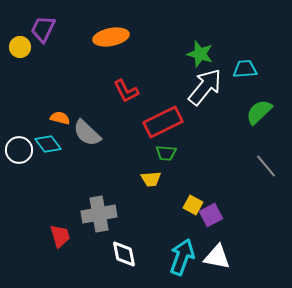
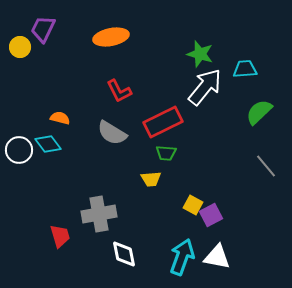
red L-shape: moved 7 px left
gray semicircle: moved 25 px right; rotated 12 degrees counterclockwise
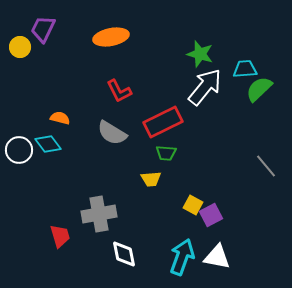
green semicircle: moved 23 px up
